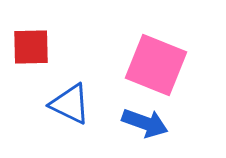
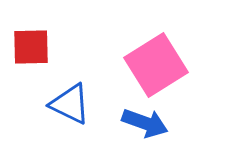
pink square: rotated 36 degrees clockwise
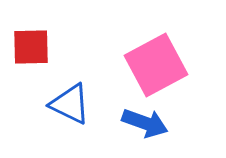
pink square: rotated 4 degrees clockwise
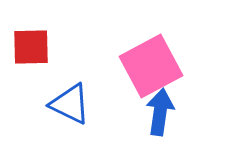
pink square: moved 5 px left, 1 px down
blue arrow: moved 15 px right, 11 px up; rotated 102 degrees counterclockwise
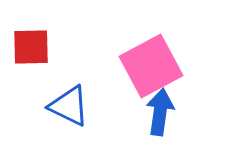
blue triangle: moved 1 px left, 2 px down
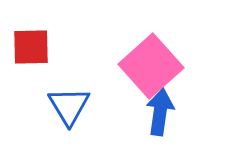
pink square: rotated 14 degrees counterclockwise
blue triangle: rotated 33 degrees clockwise
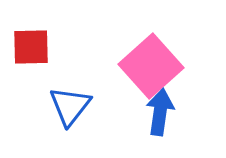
blue triangle: moved 1 px right; rotated 9 degrees clockwise
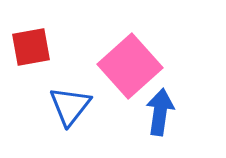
red square: rotated 9 degrees counterclockwise
pink square: moved 21 px left
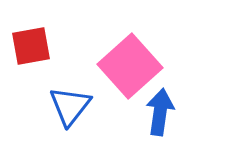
red square: moved 1 px up
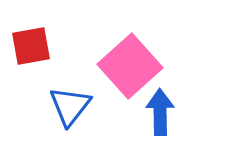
blue arrow: rotated 9 degrees counterclockwise
